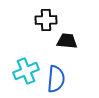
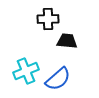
black cross: moved 2 px right, 1 px up
blue semicircle: moved 2 px right; rotated 44 degrees clockwise
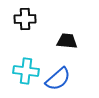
black cross: moved 23 px left
cyan cross: rotated 30 degrees clockwise
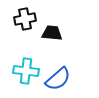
black cross: rotated 10 degrees counterclockwise
black trapezoid: moved 15 px left, 8 px up
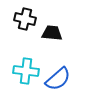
black cross: rotated 25 degrees clockwise
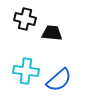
blue semicircle: moved 1 px right, 1 px down
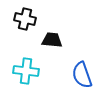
black trapezoid: moved 7 px down
blue semicircle: moved 23 px right, 5 px up; rotated 112 degrees clockwise
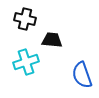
cyan cross: moved 9 px up; rotated 25 degrees counterclockwise
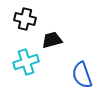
black trapezoid: rotated 20 degrees counterclockwise
